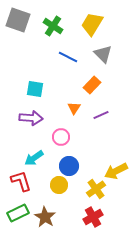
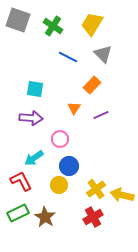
pink circle: moved 1 px left, 2 px down
yellow arrow: moved 6 px right, 24 px down; rotated 40 degrees clockwise
red L-shape: rotated 10 degrees counterclockwise
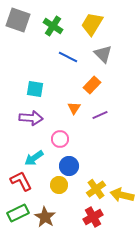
purple line: moved 1 px left
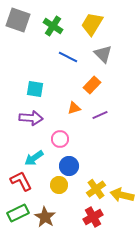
orange triangle: rotated 40 degrees clockwise
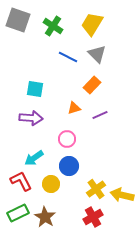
gray triangle: moved 6 px left
pink circle: moved 7 px right
yellow circle: moved 8 px left, 1 px up
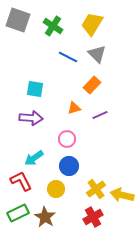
yellow circle: moved 5 px right, 5 px down
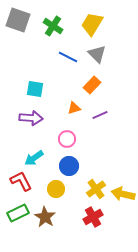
yellow arrow: moved 1 px right, 1 px up
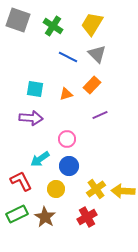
orange triangle: moved 8 px left, 14 px up
cyan arrow: moved 6 px right, 1 px down
yellow arrow: moved 3 px up; rotated 10 degrees counterclockwise
green rectangle: moved 1 px left, 1 px down
red cross: moved 6 px left
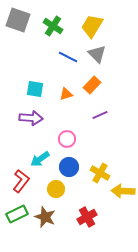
yellow trapezoid: moved 2 px down
blue circle: moved 1 px down
red L-shape: rotated 65 degrees clockwise
yellow cross: moved 4 px right, 16 px up; rotated 24 degrees counterclockwise
brown star: rotated 10 degrees counterclockwise
